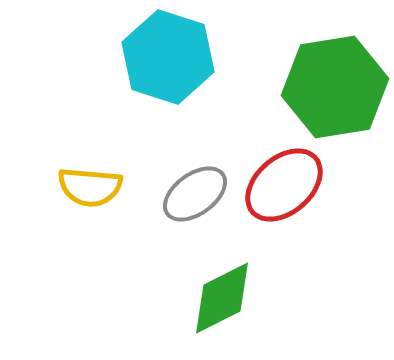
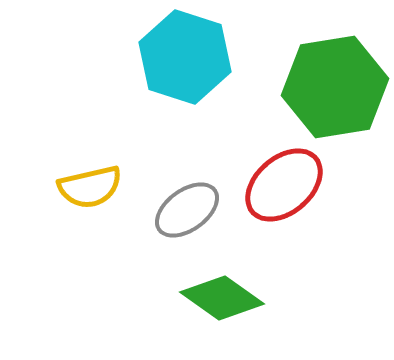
cyan hexagon: moved 17 px right
yellow semicircle: rotated 18 degrees counterclockwise
gray ellipse: moved 8 px left, 16 px down
green diamond: rotated 62 degrees clockwise
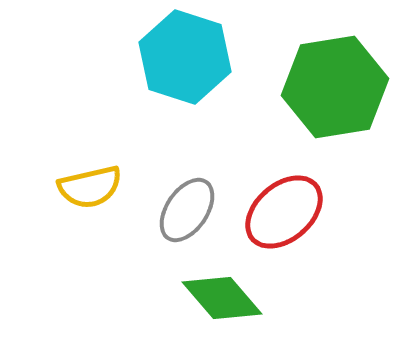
red ellipse: moved 27 px down
gray ellipse: rotated 20 degrees counterclockwise
green diamond: rotated 14 degrees clockwise
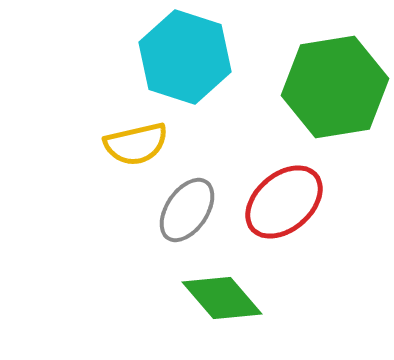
yellow semicircle: moved 46 px right, 43 px up
red ellipse: moved 10 px up
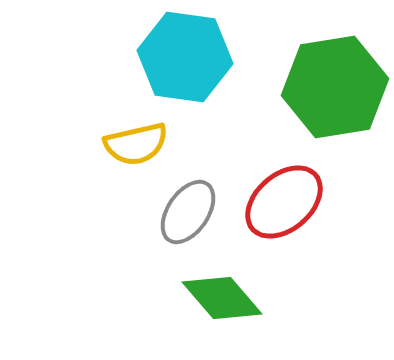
cyan hexagon: rotated 10 degrees counterclockwise
gray ellipse: moved 1 px right, 2 px down
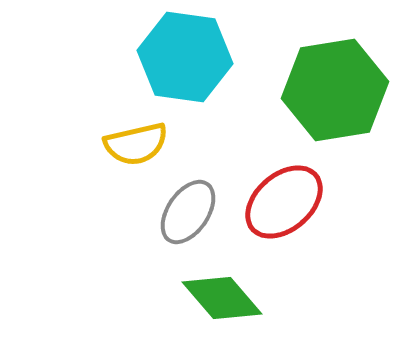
green hexagon: moved 3 px down
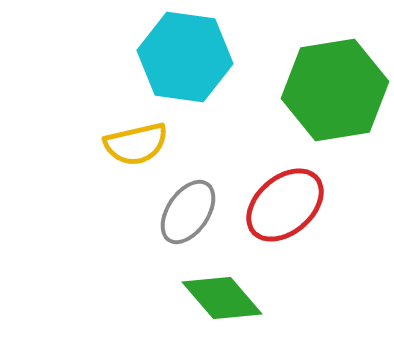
red ellipse: moved 1 px right, 3 px down
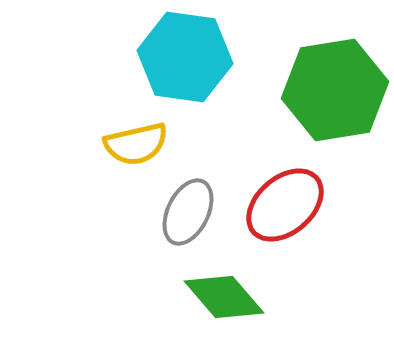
gray ellipse: rotated 8 degrees counterclockwise
green diamond: moved 2 px right, 1 px up
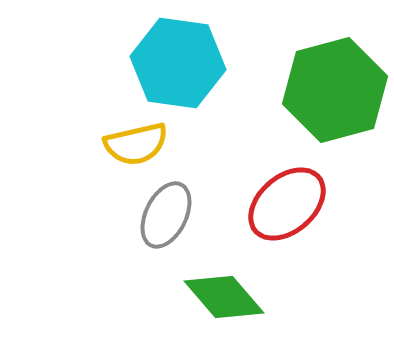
cyan hexagon: moved 7 px left, 6 px down
green hexagon: rotated 6 degrees counterclockwise
red ellipse: moved 2 px right, 1 px up
gray ellipse: moved 22 px left, 3 px down
